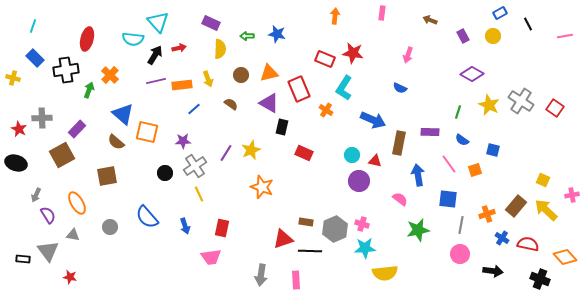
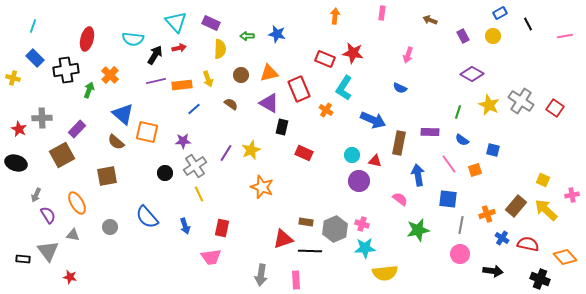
cyan triangle at (158, 22): moved 18 px right
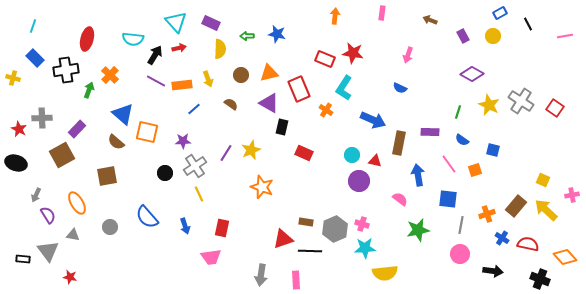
purple line at (156, 81): rotated 42 degrees clockwise
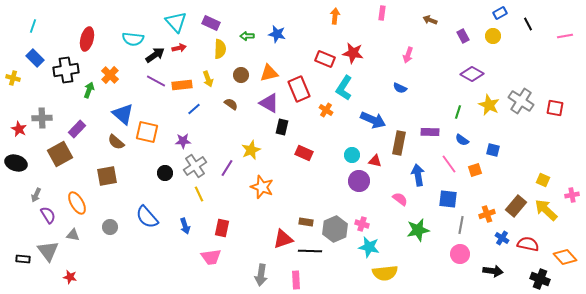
black arrow at (155, 55): rotated 24 degrees clockwise
red square at (555, 108): rotated 24 degrees counterclockwise
purple line at (226, 153): moved 1 px right, 15 px down
brown square at (62, 155): moved 2 px left, 1 px up
cyan star at (365, 248): moved 4 px right, 1 px up; rotated 15 degrees clockwise
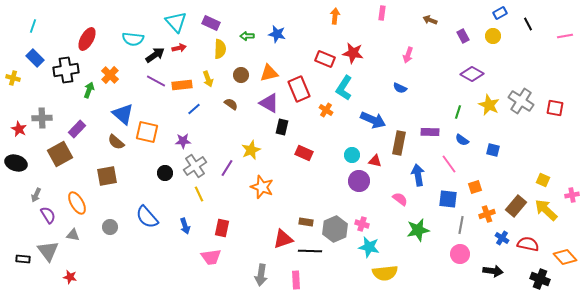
red ellipse at (87, 39): rotated 15 degrees clockwise
orange square at (475, 170): moved 17 px down
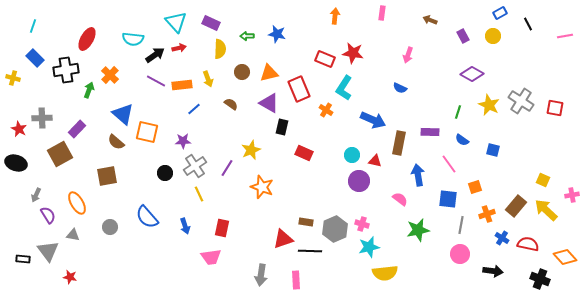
brown circle at (241, 75): moved 1 px right, 3 px up
cyan star at (369, 247): rotated 25 degrees counterclockwise
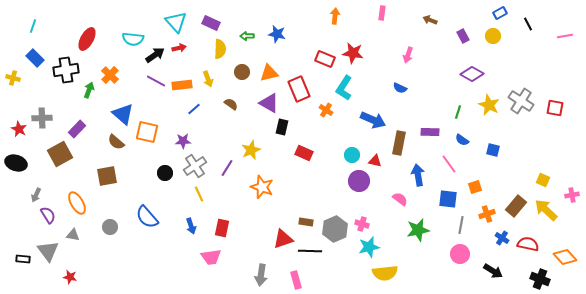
blue arrow at (185, 226): moved 6 px right
black arrow at (493, 271): rotated 24 degrees clockwise
pink rectangle at (296, 280): rotated 12 degrees counterclockwise
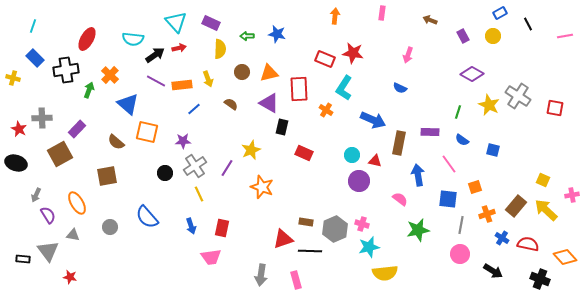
red rectangle at (299, 89): rotated 20 degrees clockwise
gray cross at (521, 101): moved 3 px left, 5 px up
blue triangle at (123, 114): moved 5 px right, 10 px up
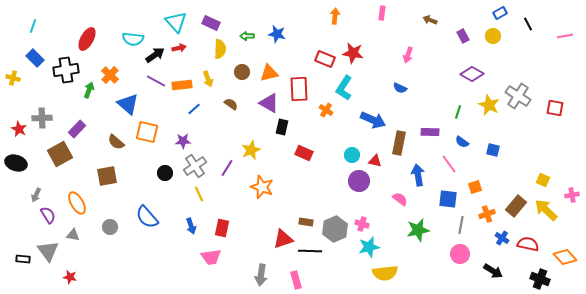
blue semicircle at (462, 140): moved 2 px down
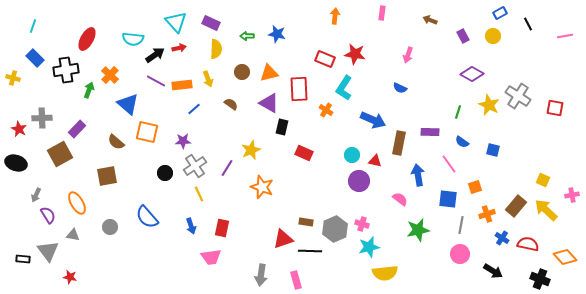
yellow semicircle at (220, 49): moved 4 px left
red star at (353, 53): moved 2 px right, 1 px down
